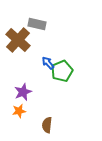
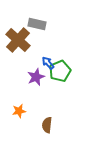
green pentagon: moved 2 px left
purple star: moved 13 px right, 15 px up
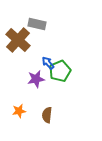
purple star: moved 2 px down; rotated 12 degrees clockwise
brown semicircle: moved 10 px up
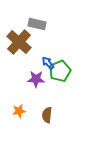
brown cross: moved 1 px right, 2 px down
purple star: rotated 12 degrees clockwise
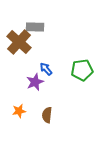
gray rectangle: moved 2 px left, 3 px down; rotated 12 degrees counterclockwise
blue arrow: moved 2 px left, 6 px down
green pentagon: moved 22 px right, 1 px up; rotated 15 degrees clockwise
purple star: moved 1 px left, 3 px down; rotated 24 degrees counterclockwise
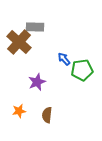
blue arrow: moved 18 px right, 10 px up
purple star: moved 2 px right
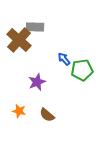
brown cross: moved 2 px up
orange star: rotated 24 degrees clockwise
brown semicircle: rotated 56 degrees counterclockwise
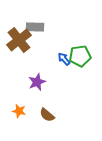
brown cross: rotated 10 degrees clockwise
green pentagon: moved 2 px left, 14 px up
